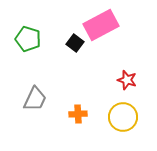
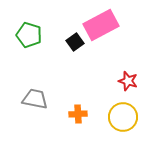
green pentagon: moved 1 px right, 4 px up
black square: moved 1 px up; rotated 18 degrees clockwise
red star: moved 1 px right, 1 px down
gray trapezoid: rotated 104 degrees counterclockwise
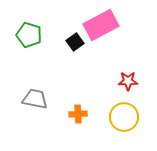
red star: rotated 18 degrees counterclockwise
yellow circle: moved 1 px right
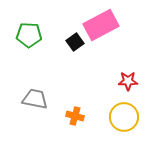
green pentagon: rotated 15 degrees counterclockwise
orange cross: moved 3 px left, 2 px down; rotated 18 degrees clockwise
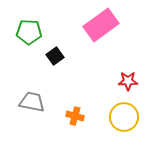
pink rectangle: rotated 8 degrees counterclockwise
green pentagon: moved 3 px up
black square: moved 20 px left, 14 px down
gray trapezoid: moved 3 px left, 3 px down
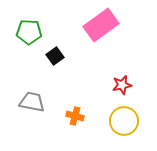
red star: moved 6 px left, 4 px down; rotated 12 degrees counterclockwise
yellow circle: moved 4 px down
